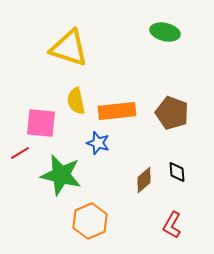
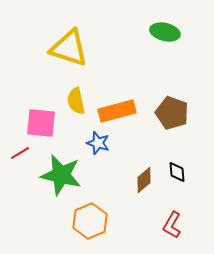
orange rectangle: rotated 9 degrees counterclockwise
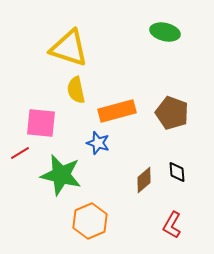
yellow semicircle: moved 11 px up
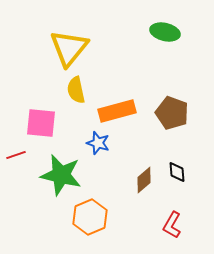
yellow triangle: rotated 51 degrees clockwise
red line: moved 4 px left, 2 px down; rotated 12 degrees clockwise
orange hexagon: moved 4 px up
